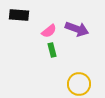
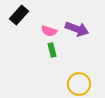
black rectangle: rotated 54 degrees counterclockwise
pink semicircle: rotated 56 degrees clockwise
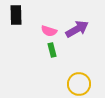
black rectangle: moved 3 px left; rotated 42 degrees counterclockwise
purple arrow: rotated 50 degrees counterclockwise
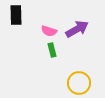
yellow circle: moved 1 px up
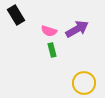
black rectangle: rotated 30 degrees counterclockwise
yellow circle: moved 5 px right
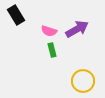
yellow circle: moved 1 px left, 2 px up
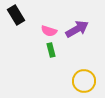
green rectangle: moved 1 px left
yellow circle: moved 1 px right
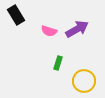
green rectangle: moved 7 px right, 13 px down; rotated 32 degrees clockwise
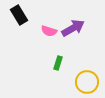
black rectangle: moved 3 px right
purple arrow: moved 4 px left, 1 px up
yellow circle: moved 3 px right, 1 px down
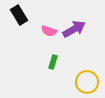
purple arrow: moved 1 px right, 1 px down
green rectangle: moved 5 px left, 1 px up
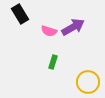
black rectangle: moved 1 px right, 1 px up
purple arrow: moved 1 px left, 2 px up
yellow circle: moved 1 px right
